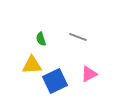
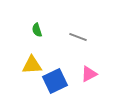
green semicircle: moved 4 px left, 9 px up
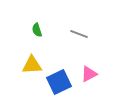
gray line: moved 1 px right, 3 px up
blue square: moved 4 px right, 1 px down
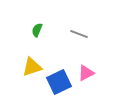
green semicircle: rotated 40 degrees clockwise
yellow triangle: moved 2 px down; rotated 15 degrees counterclockwise
pink triangle: moved 3 px left, 1 px up
